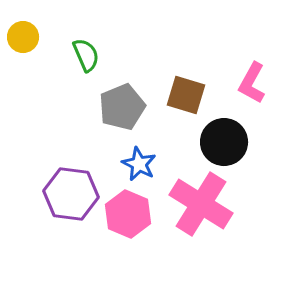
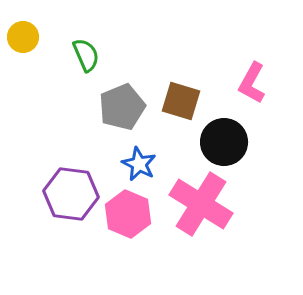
brown square: moved 5 px left, 6 px down
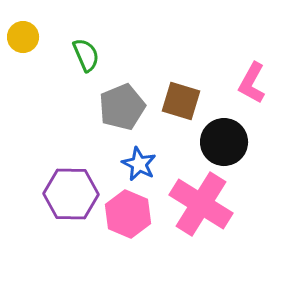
purple hexagon: rotated 6 degrees counterclockwise
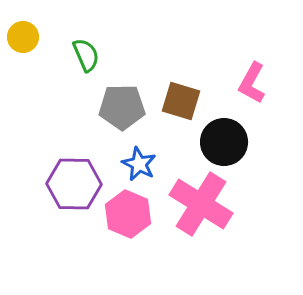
gray pentagon: rotated 21 degrees clockwise
purple hexagon: moved 3 px right, 10 px up
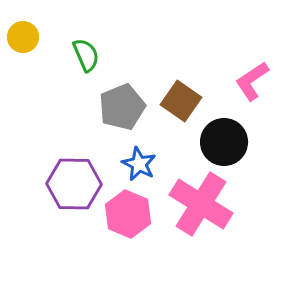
pink L-shape: moved 2 px up; rotated 27 degrees clockwise
brown square: rotated 18 degrees clockwise
gray pentagon: rotated 21 degrees counterclockwise
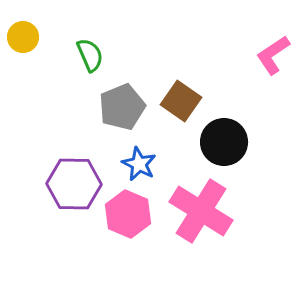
green semicircle: moved 4 px right
pink L-shape: moved 21 px right, 26 px up
pink cross: moved 7 px down
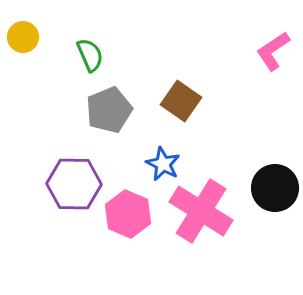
pink L-shape: moved 4 px up
gray pentagon: moved 13 px left, 3 px down
black circle: moved 51 px right, 46 px down
blue star: moved 24 px right
